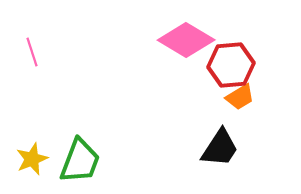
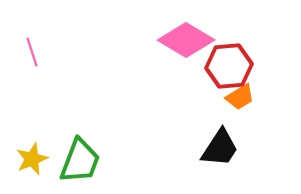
red hexagon: moved 2 px left, 1 px down
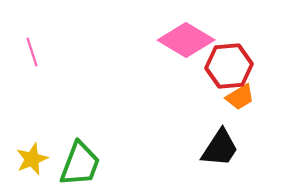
green trapezoid: moved 3 px down
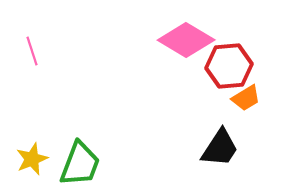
pink line: moved 1 px up
orange trapezoid: moved 6 px right, 1 px down
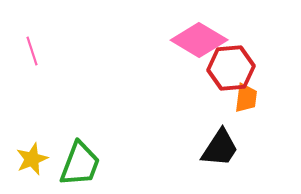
pink diamond: moved 13 px right
red hexagon: moved 2 px right, 2 px down
orange trapezoid: rotated 52 degrees counterclockwise
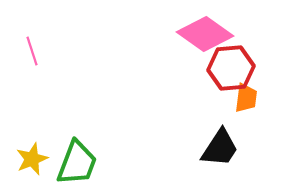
pink diamond: moved 6 px right, 6 px up; rotated 4 degrees clockwise
green trapezoid: moved 3 px left, 1 px up
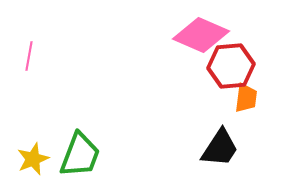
pink diamond: moved 4 px left, 1 px down; rotated 12 degrees counterclockwise
pink line: moved 3 px left, 5 px down; rotated 28 degrees clockwise
red hexagon: moved 2 px up
yellow star: moved 1 px right
green trapezoid: moved 3 px right, 8 px up
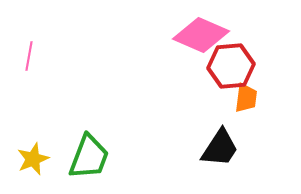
green trapezoid: moved 9 px right, 2 px down
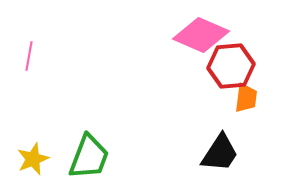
black trapezoid: moved 5 px down
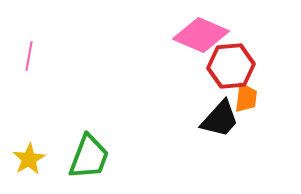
black trapezoid: moved 34 px up; rotated 9 degrees clockwise
yellow star: moved 4 px left; rotated 8 degrees counterclockwise
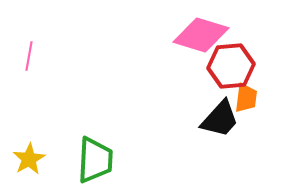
pink diamond: rotated 6 degrees counterclockwise
green trapezoid: moved 6 px right, 3 px down; rotated 18 degrees counterclockwise
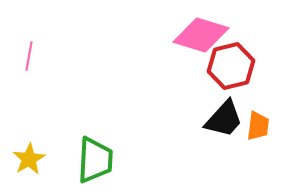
red hexagon: rotated 9 degrees counterclockwise
orange trapezoid: moved 12 px right, 28 px down
black trapezoid: moved 4 px right
